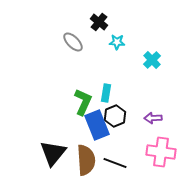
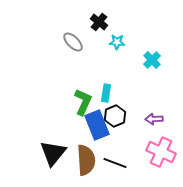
purple arrow: moved 1 px right, 1 px down
pink cross: rotated 16 degrees clockwise
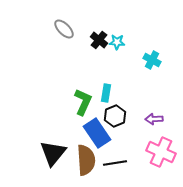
black cross: moved 18 px down
gray ellipse: moved 9 px left, 13 px up
cyan cross: rotated 18 degrees counterclockwise
blue rectangle: moved 8 px down; rotated 12 degrees counterclockwise
black line: rotated 30 degrees counterclockwise
